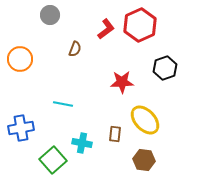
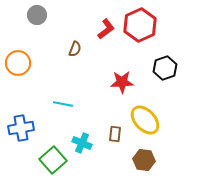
gray circle: moved 13 px left
orange circle: moved 2 px left, 4 px down
cyan cross: rotated 12 degrees clockwise
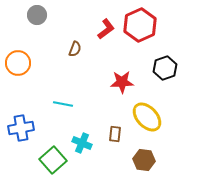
yellow ellipse: moved 2 px right, 3 px up
